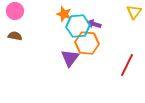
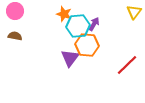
purple arrow: rotated 104 degrees clockwise
orange hexagon: moved 2 px down
red line: rotated 20 degrees clockwise
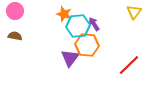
purple arrow: rotated 64 degrees counterclockwise
red line: moved 2 px right
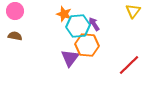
yellow triangle: moved 1 px left, 1 px up
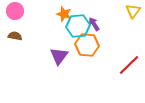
purple triangle: moved 11 px left, 2 px up
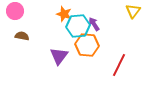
brown semicircle: moved 7 px right
red line: moved 10 px left; rotated 20 degrees counterclockwise
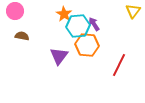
orange star: rotated 14 degrees clockwise
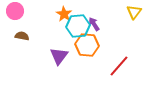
yellow triangle: moved 1 px right, 1 px down
red line: moved 1 px down; rotated 15 degrees clockwise
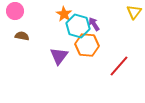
cyan hexagon: rotated 20 degrees clockwise
